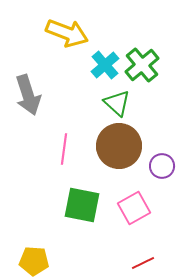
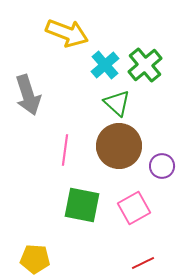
green cross: moved 3 px right
pink line: moved 1 px right, 1 px down
yellow pentagon: moved 1 px right, 2 px up
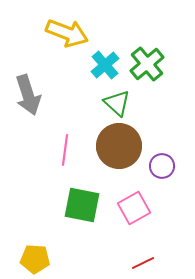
green cross: moved 2 px right, 1 px up
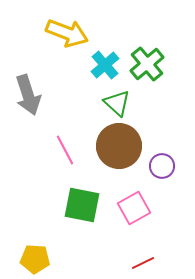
pink line: rotated 36 degrees counterclockwise
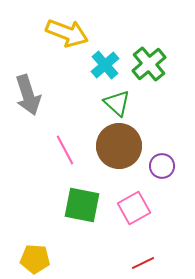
green cross: moved 2 px right
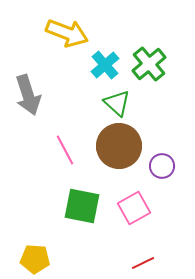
green square: moved 1 px down
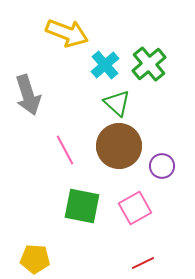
pink square: moved 1 px right
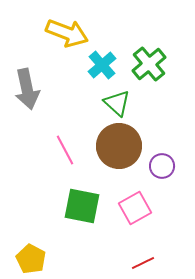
cyan cross: moved 3 px left
gray arrow: moved 1 px left, 6 px up; rotated 6 degrees clockwise
yellow pentagon: moved 4 px left; rotated 24 degrees clockwise
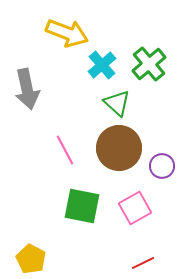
brown circle: moved 2 px down
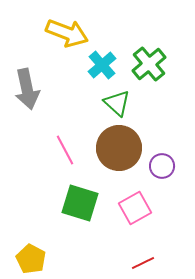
green square: moved 2 px left, 3 px up; rotated 6 degrees clockwise
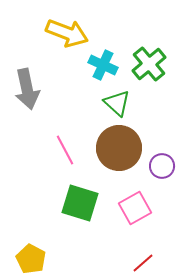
cyan cross: moved 1 px right; rotated 24 degrees counterclockwise
red line: rotated 15 degrees counterclockwise
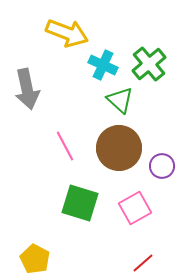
green triangle: moved 3 px right, 3 px up
pink line: moved 4 px up
yellow pentagon: moved 4 px right
